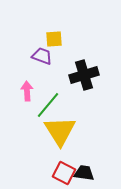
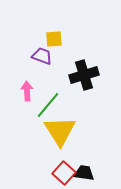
red square: rotated 15 degrees clockwise
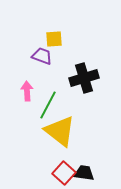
black cross: moved 3 px down
green line: rotated 12 degrees counterclockwise
yellow triangle: rotated 20 degrees counterclockwise
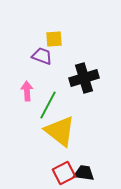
red square: rotated 20 degrees clockwise
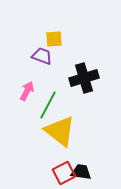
pink arrow: rotated 30 degrees clockwise
black trapezoid: moved 3 px left, 1 px up
